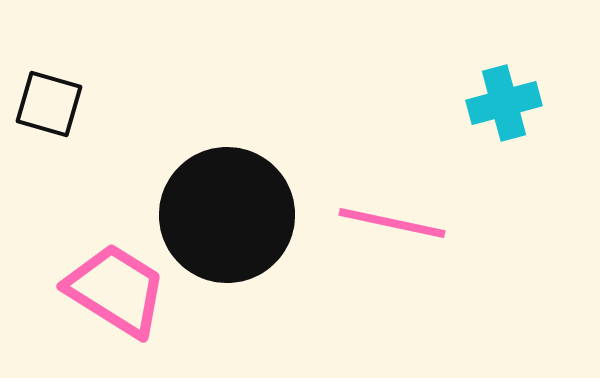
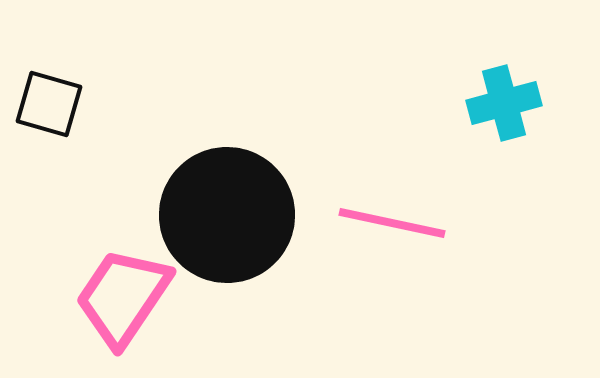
pink trapezoid: moved 7 px right, 7 px down; rotated 88 degrees counterclockwise
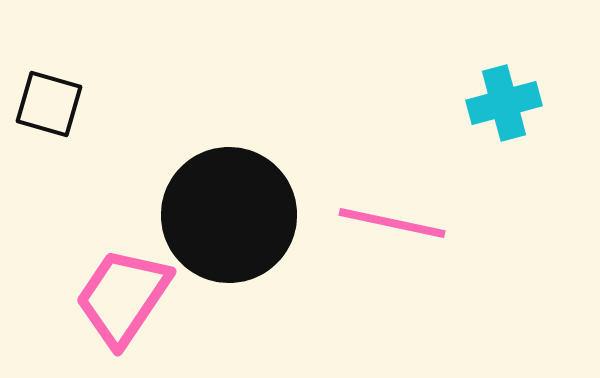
black circle: moved 2 px right
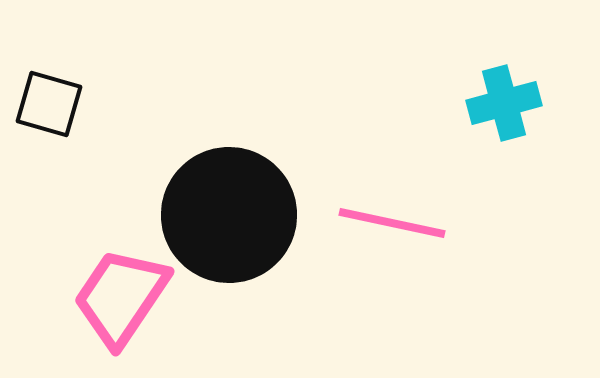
pink trapezoid: moved 2 px left
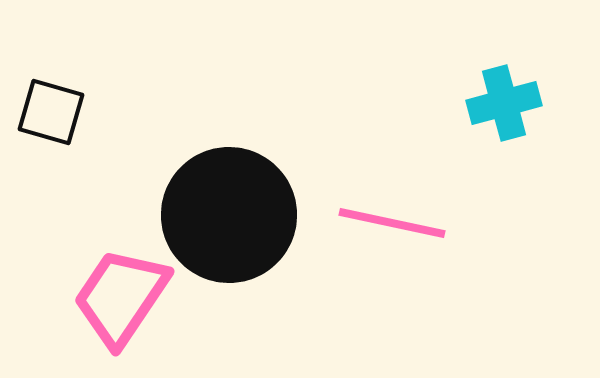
black square: moved 2 px right, 8 px down
